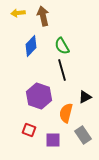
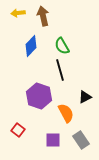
black line: moved 2 px left
orange semicircle: rotated 138 degrees clockwise
red square: moved 11 px left; rotated 16 degrees clockwise
gray rectangle: moved 2 px left, 5 px down
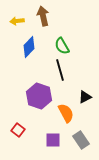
yellow arrow: moved 1 px left, 8 px down
blue diamond: moved 2 px left, 1 px down
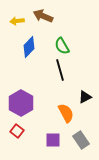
brown arrow: rotated 54 degrees counterclockwise
purple hexagon: moved 18 px left, 7 px down; rotated 10 degrees clockwise
red square: moved 1 px left, 1 px down
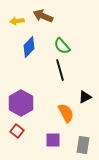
green semicircle: rotated 12 degrees counterclockwise
gray rectangle: moved 2 px right, 5 px down; rotated 42 degrees clockwise
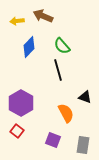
black line: moved 2 px left
black triangle: rotated 48 degrees clockwise
purple square: rotated 21 degrees clockwise
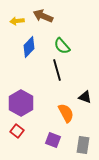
black line: moved 1 px left
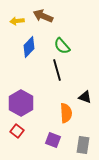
orange semicircle: rotated 24 degrees clockwise
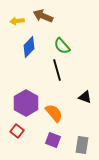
purple hexagon: moved 5 px right
orange semicircle: moved 12 px left; rotated 36 degrees counterclockwise
gray rectangle: moved 1 px left
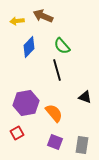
purple hexagon: rotated 20 degrees clockwise
red square: moved 2 px down; rotated 24 degrees clockwise
purple square: moved 2 px right, 2 px down
